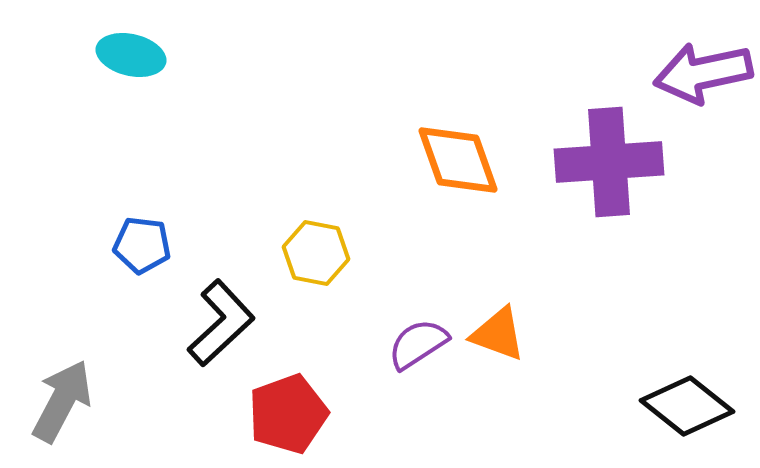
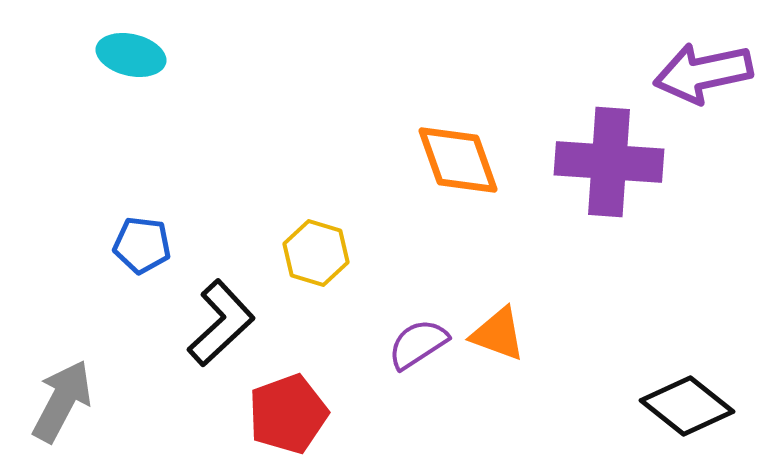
purple cross: rotated 8 degrees clockwise
yellow hexagon: rotated 6 degrees clockwise
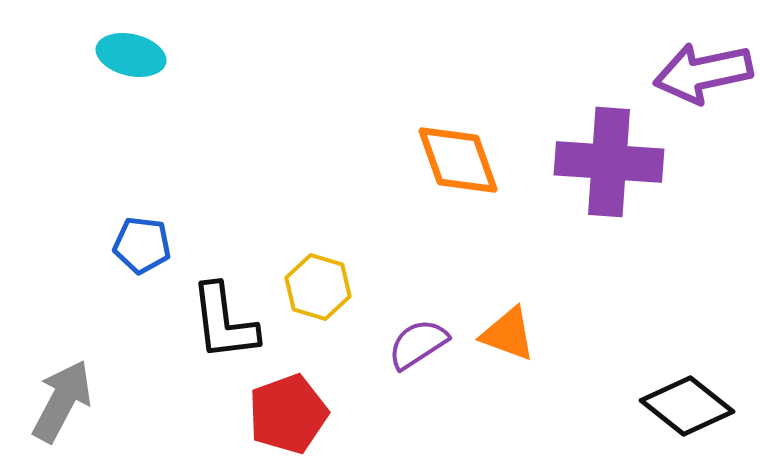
yellow hexagon: moved 2 px right, 34 px down
black L-shape: moved 3 px right, 1 px up; rotated 126 degrees clockwise
orange triangle: moved 10 px right
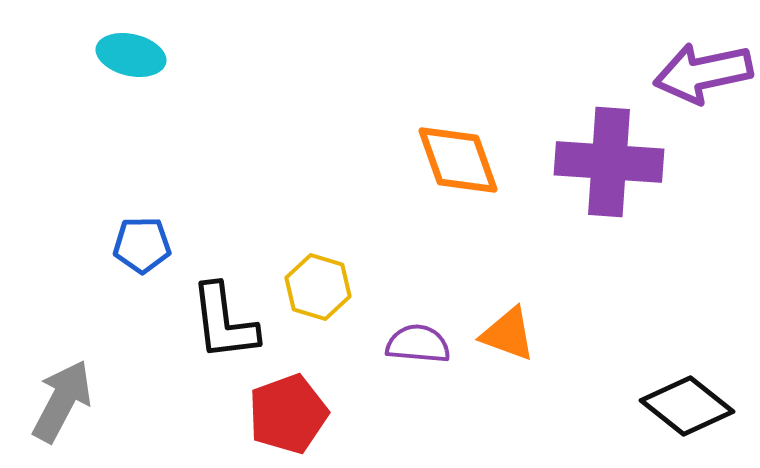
blue pentagon: rotated 8 degrees counterclockwise
purple semicircle: rotated 38 degrees clockwise
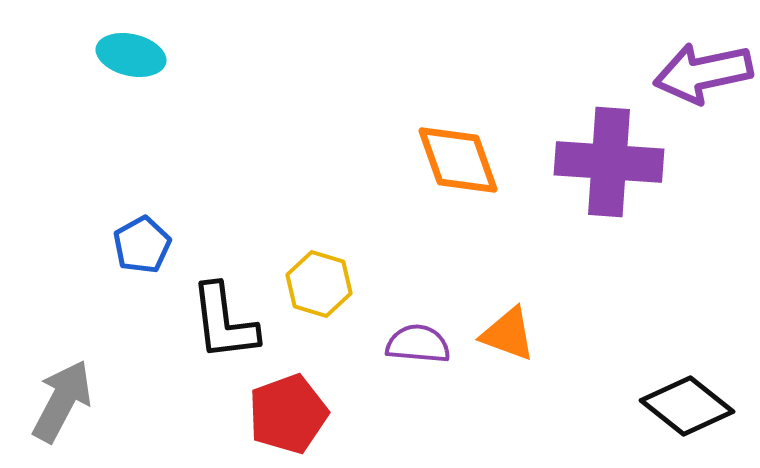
blue pentagon: rotated 28 degrees counterclockwise
yellow hexagon: moved 1 px right, 3 px up
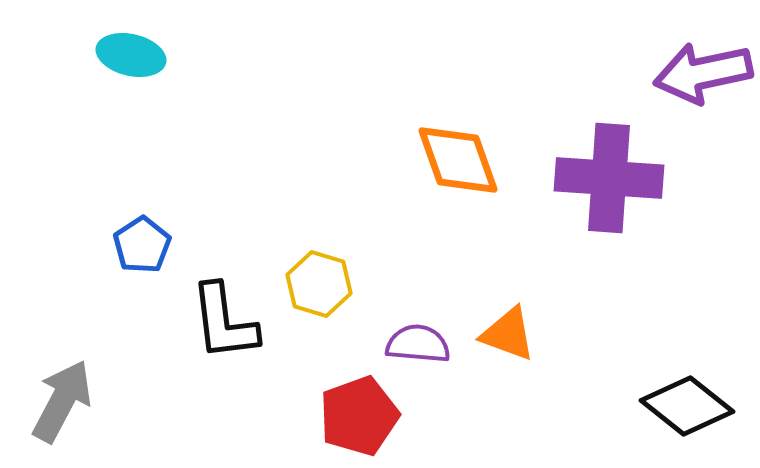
purple cross: moved 16 px down
blue pentagon: rotated 4 degrees counterclockwise
red pentagon: moved 71 px right, 2 px down
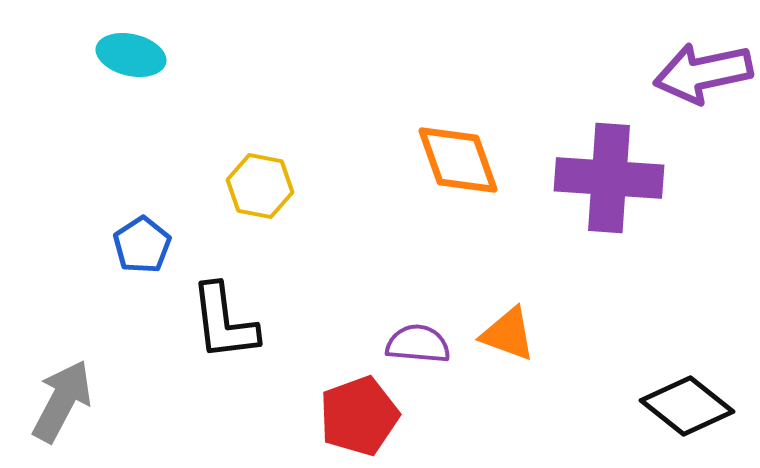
yellow hexagon: moved 59 px left, 98 px up; rotated 6 degrees counterclockwise
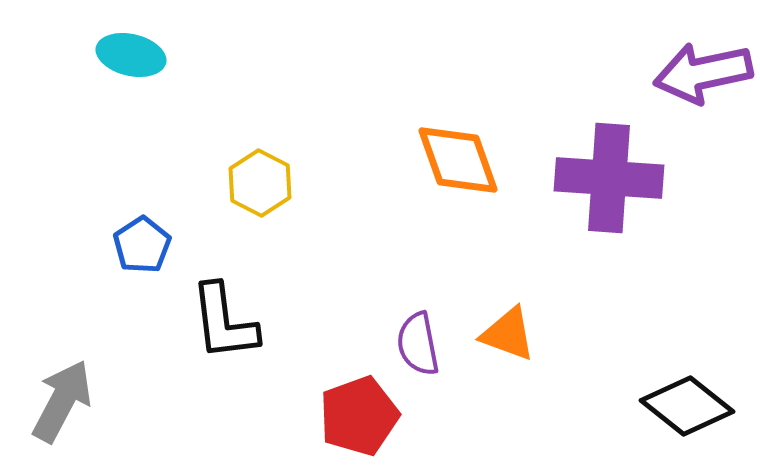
yellow hexagon: moved 3 px up; rotated 16 degrees clockwise
purple semicircle: rotated 106 degrees counterclockwise
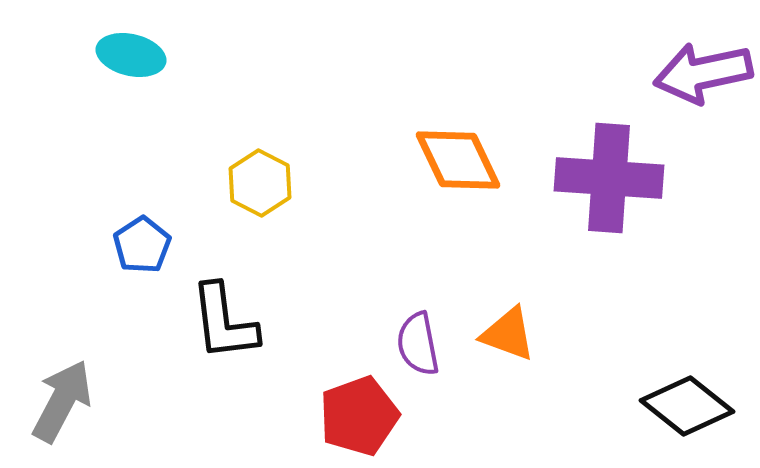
orange diamond: rotated 6 degrees counterclockwise
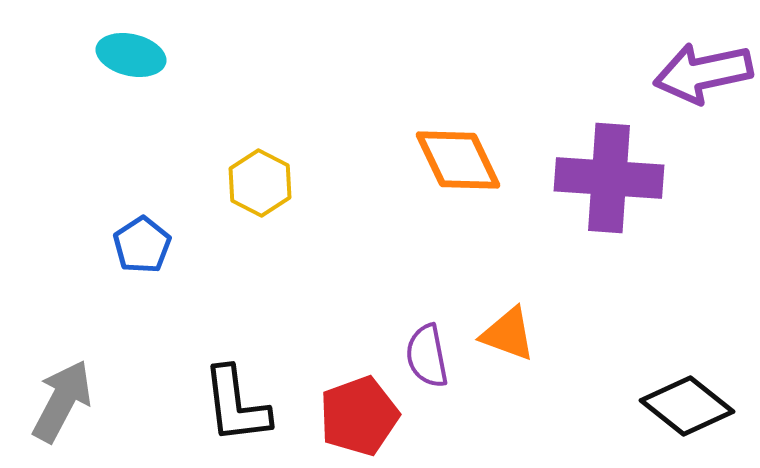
black L-shape: moved 12 px right, 83 px down
purple semicircle: moved 9 px right, 12 px down
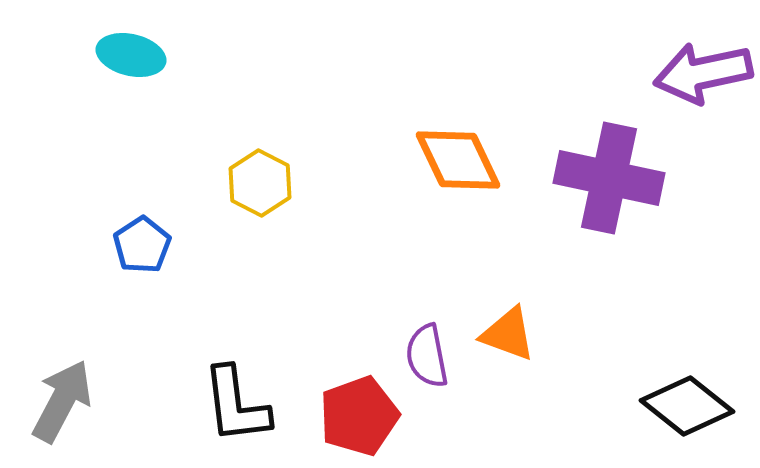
purple cross: rotated 8 degrees clockwise
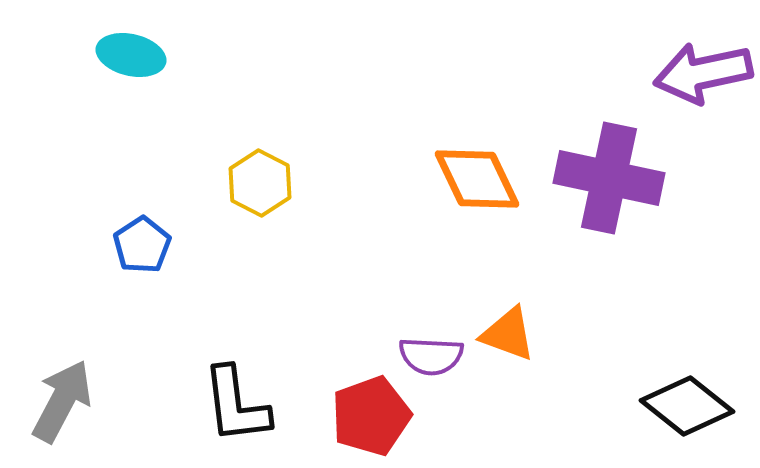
orange diamond: moved 19 px right, 19 px down
purple semicircle: moved 4 px right; rotated 76 degrees counterclockwise
red pentagon: moved 12 px right
